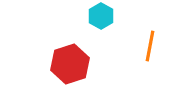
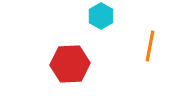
red hexagon: rotated 15 degrees clockwise
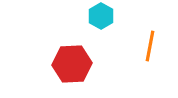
red hexagon: moved 2 px right
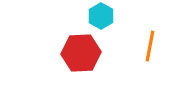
red hexagon: moved 9 px right, 11 px up
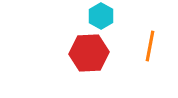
red hexagon: moved 8 px right
